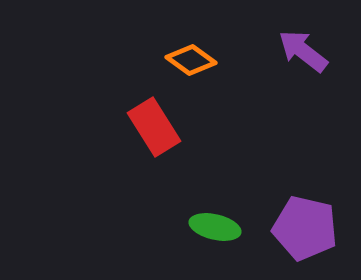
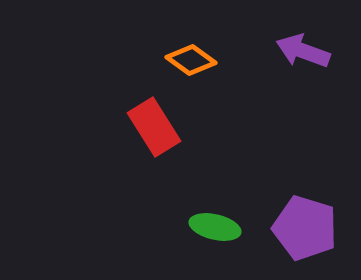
purple arrow: rotated 18 degrees counterclockwise
purple pentagon: rotated 4 degrees clockwise
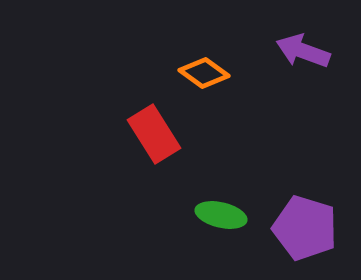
orange diamond: moved 13 px right, 13 px down
red rectangle: moved 7 px down
green ellipse: moved 6 px right, 12 px up
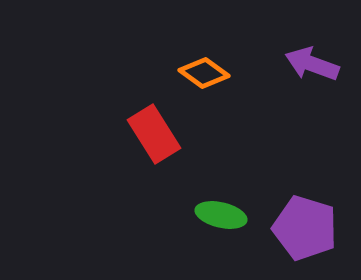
purple arrow: moved 9 px right, 13 px down
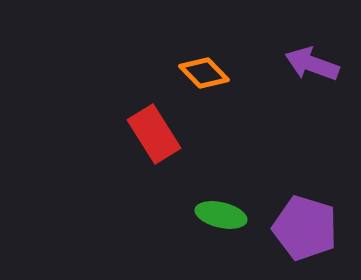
orange diamond: rotated 9 degrees clockwise
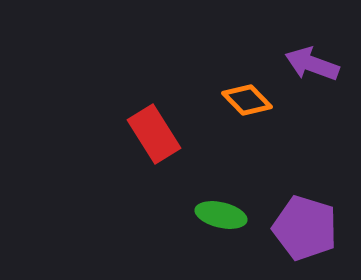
orange diamond: moved 43 px right, 27 px down
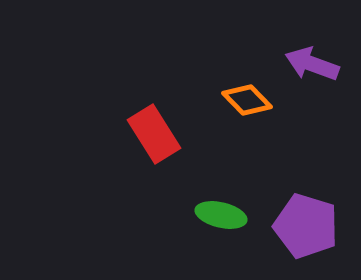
purple pentagon: moved 1 px right, 2 px up
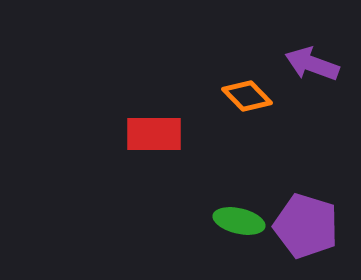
orange diamond: moved 4 px up
red rectangle: rotated 58 degrees counterclockwise
green ellipse: moved 18 px right, 6 px down
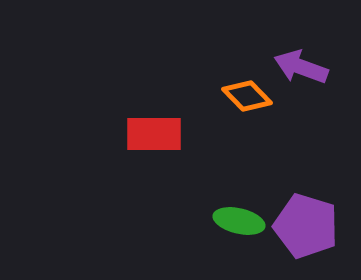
purple arrow: moved 11 px left, 3 px down
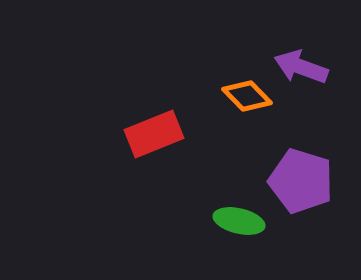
red rectangle: rotated 22 degrees counterclockwise
purple pentagon: moved 5 px left, 45 px up
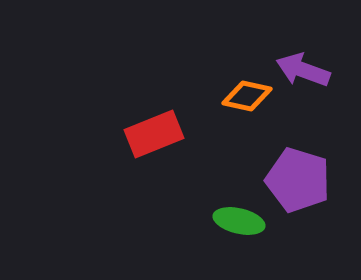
purple arrow: moved 2 px right, 3 px down
orange diamond: rotated 33 degrees counterclockwise
purple pentagon: moved 3 px left, 1 px up
